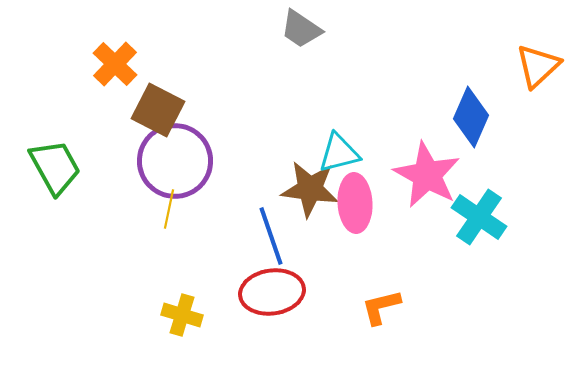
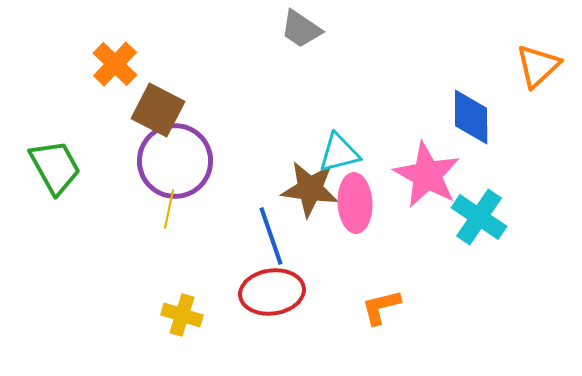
blue diamond: rotated 24 degrees counterclockwise
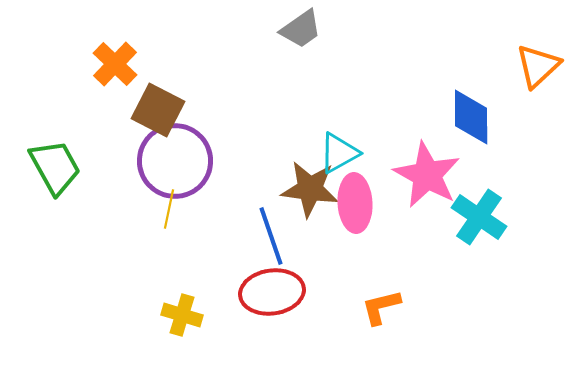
gray trapezoid: rotated 69 degrees counterclockwise
cyan triangle: rotated 15 degrees counterclockwise
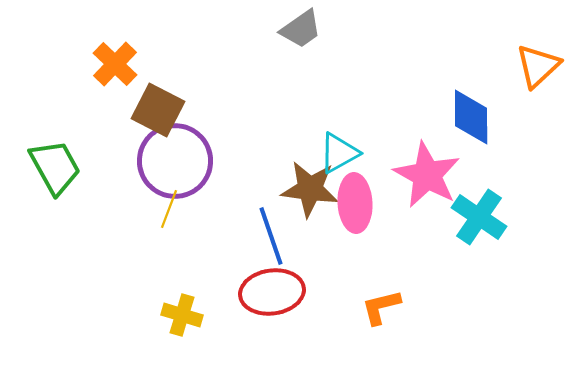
yellow line: rotated 9 degrees clockwise
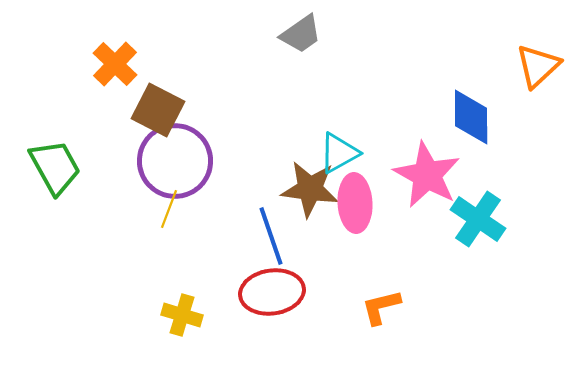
gray trapezoid: moved 5 px down
cyan cross: moved 1 px left, 2 px down
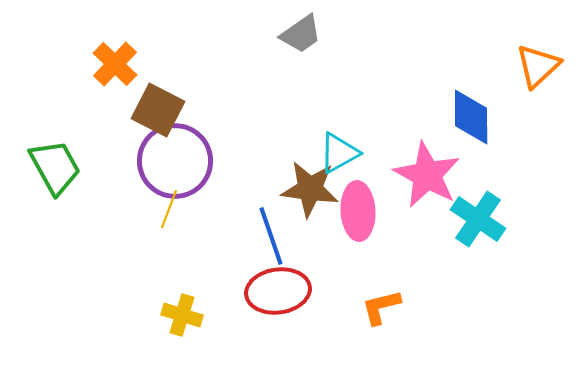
pink ellipse: moved 3 px right, 8 px down
red ellipse: moved 6 px right, 1 px up
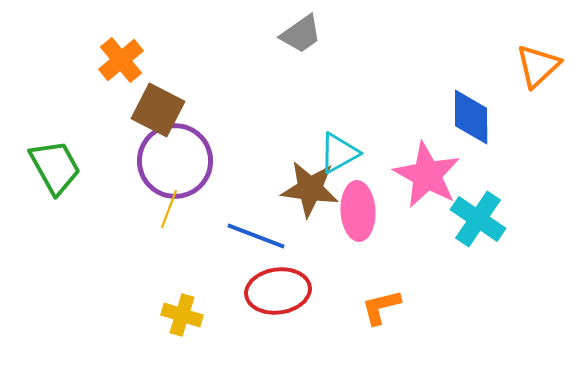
orange cross: moved 6 px right, 4 px up; rotated 6 degrees clockwise
blue line: moved 15 px left; rotated 50 degrees counterclockwise
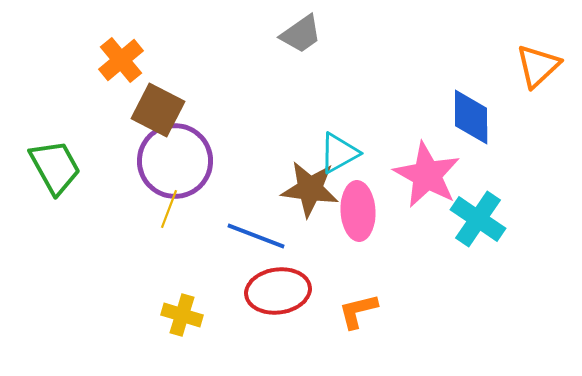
orange L-shape: moved 23 px left, 4 px down
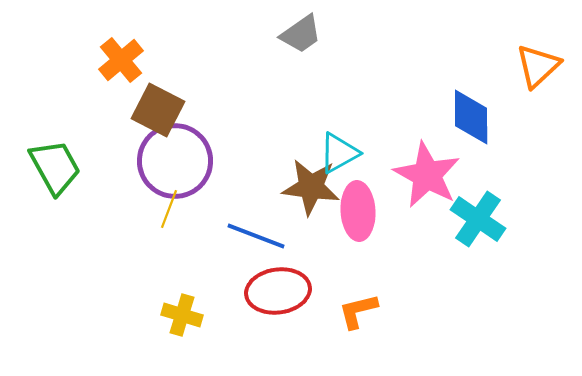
brown star: moved 1 px right, 2 px up
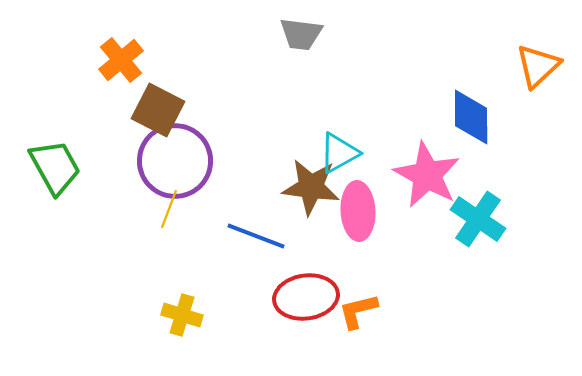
gray trapezoid: rotated 42 degrees clockwise
red ellipse: moved 28 px right, 6 px down
